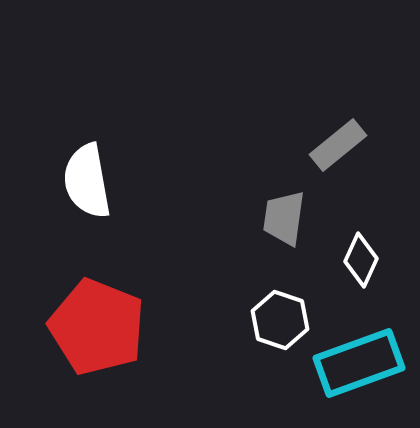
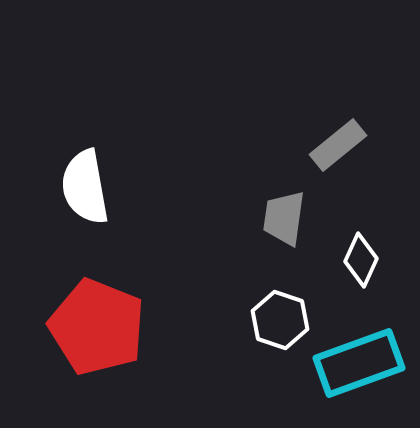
white semicircle: moved 2 px left, 6 px down
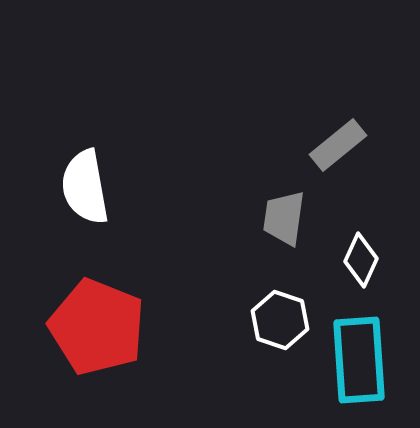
cyan rectangle: moved 3 px up; rotated 74 degrees counterclockwise
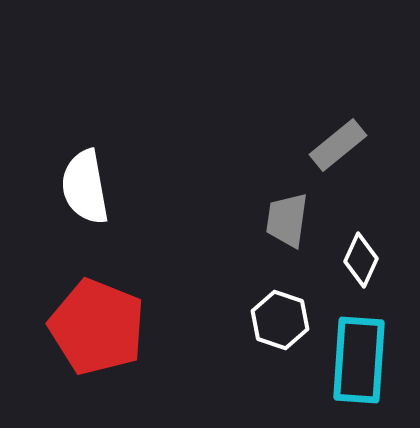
gray trapezoid: moved 3 px right, 2 px down
cyan rectangle: rotated 8 degrees clockwise
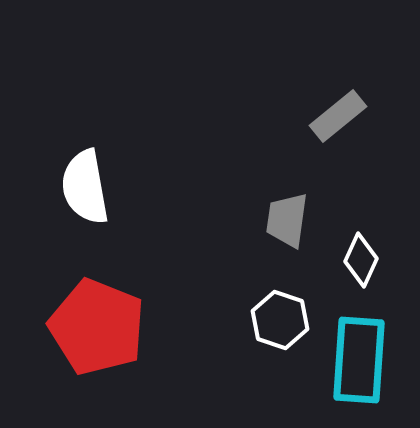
gray rectangle: moved 29 px up
